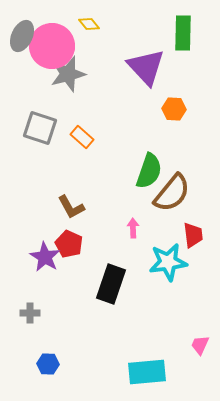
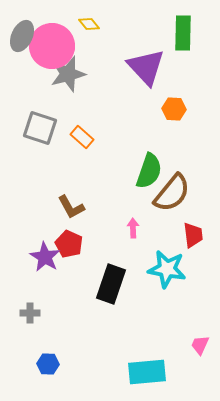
cyan star: moved 1 px left, 7 px down; rotated 18 degrees clockwise
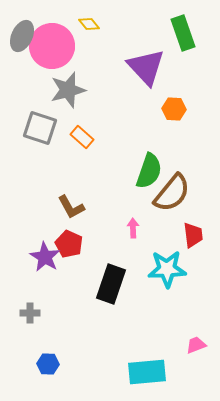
green rectangle: rotated 20 degrees counterclockwise
gray star: moved 16 px down
cyan star: rotated 12 degrees counterclockwise
pink trapezoid: moved 4 px left; rotated 45 degrees clockwise
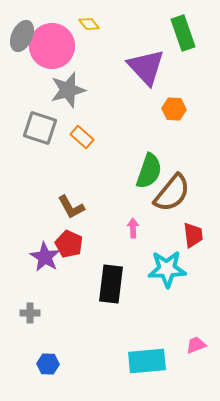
black rectangle: rotated 12 degrees counterclockwise
cyan rectangle: moved 11 px up
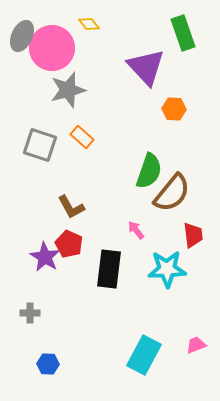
pink circle: moved 2 px down
gray square: moved 17 px down
pink arrow: moved 3 px right, 2 px down; rotated 36 degrees counterclockwise
black rectangle: moved 2 px left, 15 px up
cyan rectangle: moved 3 px left, 6 px up; rotated 57 degrees counterclockwise
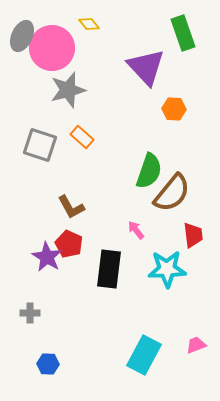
purple star: moved 2 px right
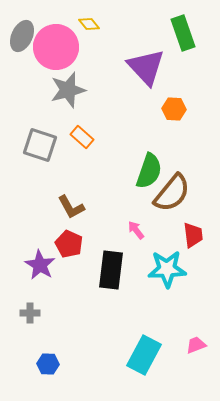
pink circle: moved 4 px right, 1 px up
purple star: moved 7 px left, 8 px down
black rectangle: moved 2 px right, 1 px down
